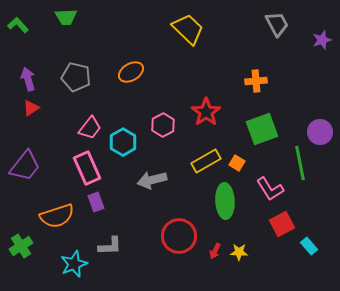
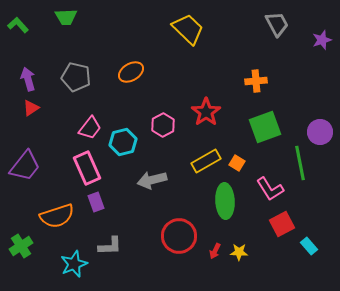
green square: moved 3 px right, 2 px up
cyan hexagon: rotated 16 degrees clockwise
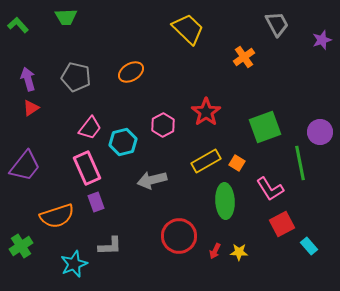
orange cross: moved 12 px left, 24 px up; rotated 30 degrees counterclockwise
